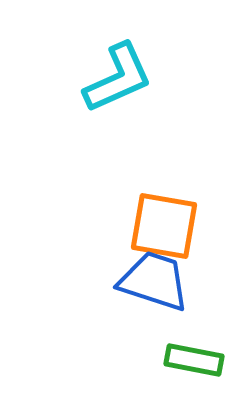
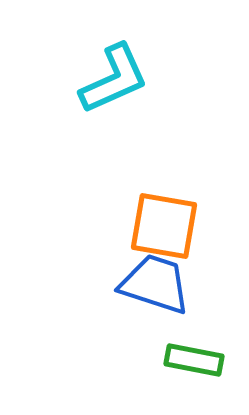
cyan L-shape: moved 4 px left, 1 px down
blue trapezoid: moved 1 px right, 3 px down
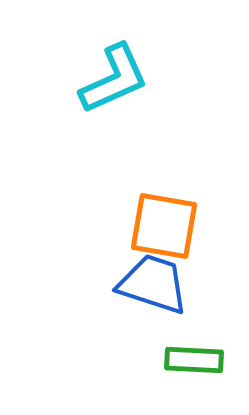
blue trapezoid: moved 2 px left
green rectangle: rotated 8 degrees counterclockwise
